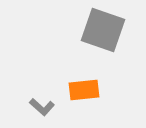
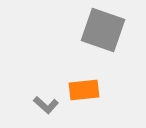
gray L-shape: moved 4 px right, 2 px up
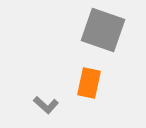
orange rectangle: moved 5 px right, 7 px up; rotated 72 degrees counterclockwise
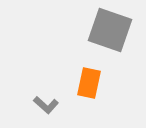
gray square: moved 7 px right
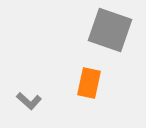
gray L-shape: moved 17 px left, 4 px up
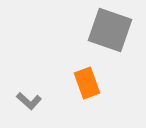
orange rectangle: moved 2 px left; rotated 32 degrees counterclockwise
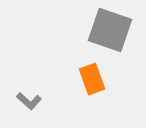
orange rectangle: moved 5 px right, 4 px up
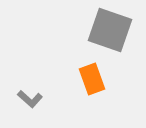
gray L-shape: moved 1 px right, 2 px up
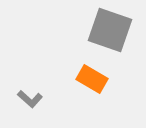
orange rectangle: rotated 40 degrees counterclockwise
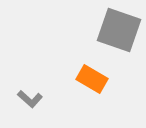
gray square: moved 9 px right
